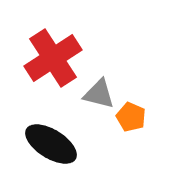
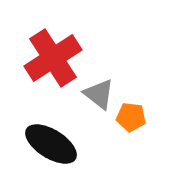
gray triangle: rotated 24 degrees clockwise
orange pentagon: rotated 16 degrees counterclockwise
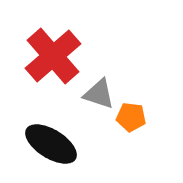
red cross: moved 2 px up; rotated 8 degrees counterclockwise
gray triangle: rotated 20 degrees counterclockwise
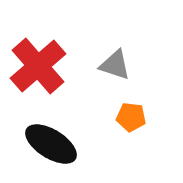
red cross: moved 15 px left, 10 px down
gray triangle: moved 16 px right, 29 px up
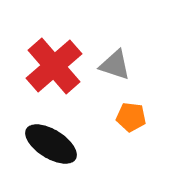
red cross: moved 16 px right
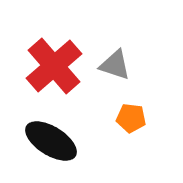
orange pentagon: moved 1 px down
black ellipse: moved 3 px up
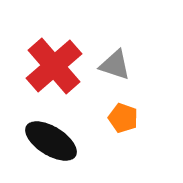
orange pentagon: moved 8 px left; rotated 12 degrees clockwise
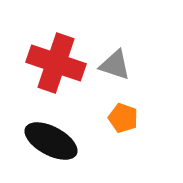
red cross: moved 2 px right, 3 px up; rotated 30 degrees counterclockwise
black ellipse: rotated 4 degrees counterclockwise
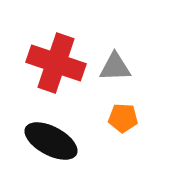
gray triangle: moved 2 px down; rotated 20 degrees counterclockwise
orange pentagon: rotated 16 degrees counterclockwise
